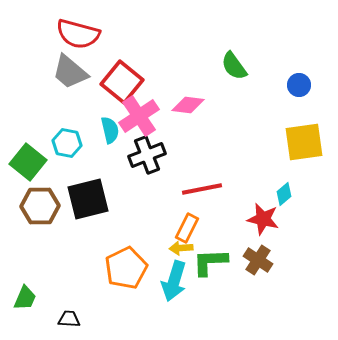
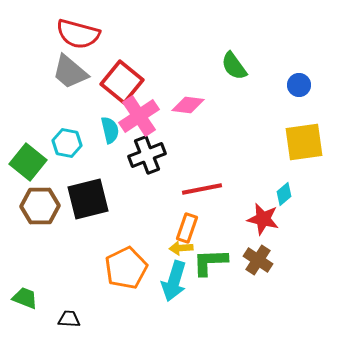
orange rectangle: rotated 8 degrees counterclockwise
green trapezoid: rotated 92 degrees counterclockwise
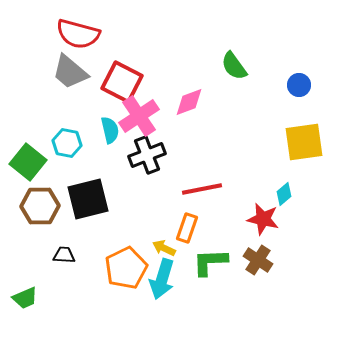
red square: rotated 12 degrees counterclockwise
pink diamond: moved 1 px right, 3 px up; rotated 28 degrees counterclockwise
yellow arrow: moved 17 px left; rotated 30 degrees clockwise
cyan arrow: moved 12 px left, 2 px up
green trapezoid: rotated 136 degrees clockwise
black trapezoid: moved 5 px left, 64 px up
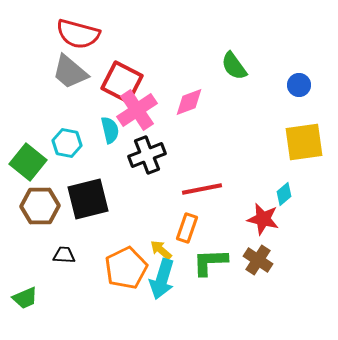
pink cross: moved 2 px left, 6 px up
yellow arrow: moved 3 px left, 2 px down; rotated 15 degrees clockwise
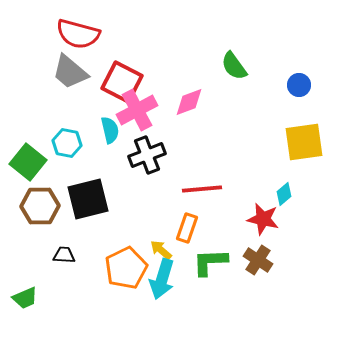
pink cross: rotated 6 degrees clockwise
red line: rotated 6 degrees clockwise
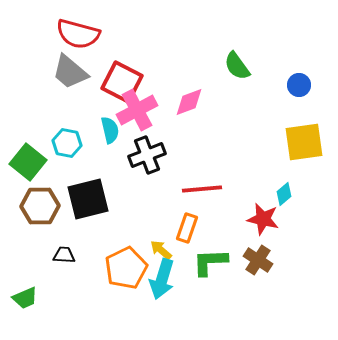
green semicircle: moved 3 px right
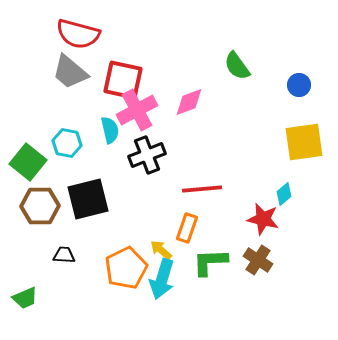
red square: moved 1 px right, 2 px up; rotated 15 degrees counterclockwise
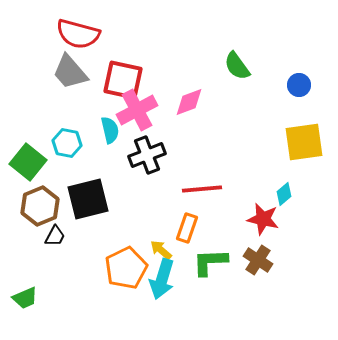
gray trapezoid: rotated 9 degrees clockwise
brown hexagon: rotated 21 degrees counterclockwise
black trapezoid: moved 9 px left, 19 px up; rotated 115 degrees clockwise
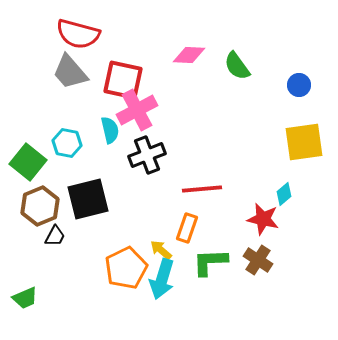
pink diamond: moved 47 px up; rotated 24 degrees clockwise
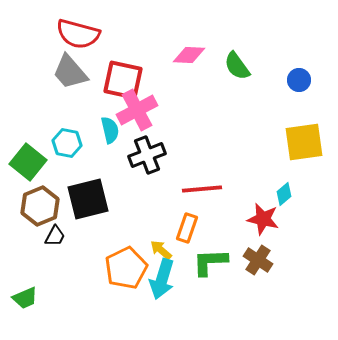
blue circle: moved 5 px up
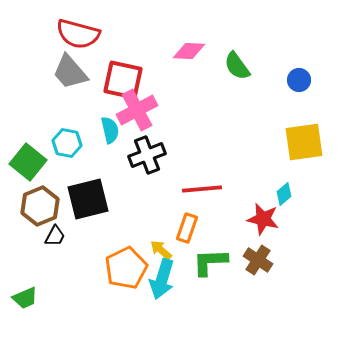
pink diamond: moved 4 px up
